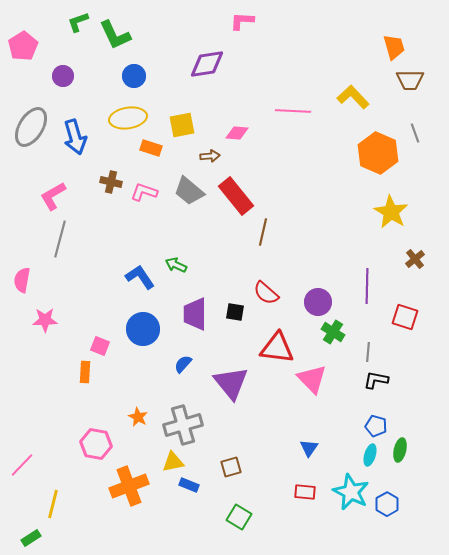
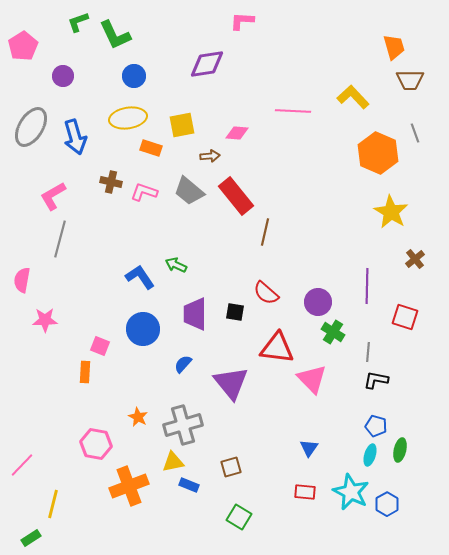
brown line at (263, 232): moved 2 px right
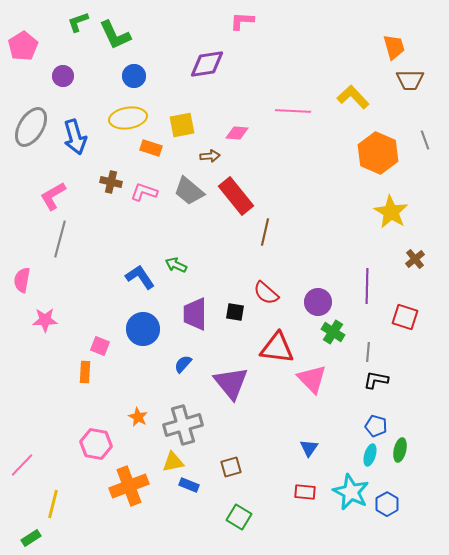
gray line at (415, 133): moved 10 px right, 7 px down
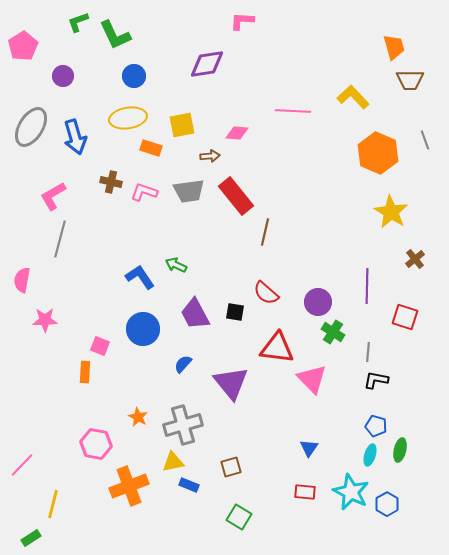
gray trapezoid at (189, 191): rotated 48 degrees counterclockwise
purple trapezoid at (195, 314): rotated 28 degrees counterclockwise
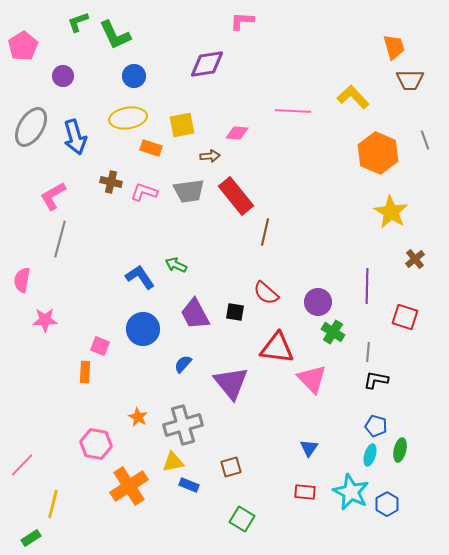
orange cross at (129, 486): rotated 12 degrees counterclockwise
green square at (239, 517): moved 3 px right, 2 px down
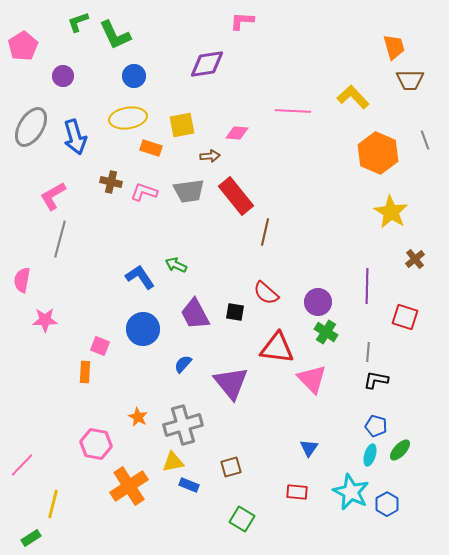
green cross at (333, 332): moved 7 px left
green ellipse at (400, 450): rotated 30 degrees clockwise
red rectangle at (305, 492): moved 8 px left
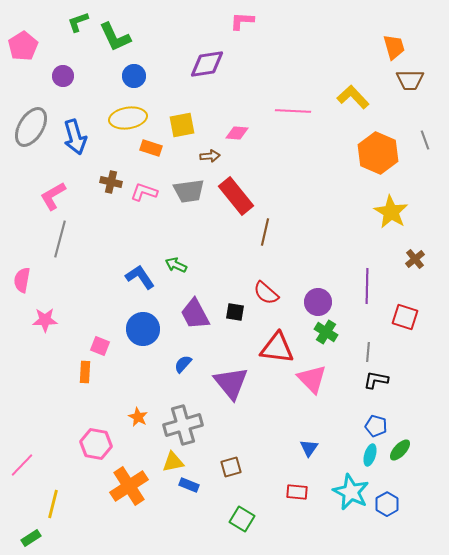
green L-shape at (115, 35): moved 2 px down
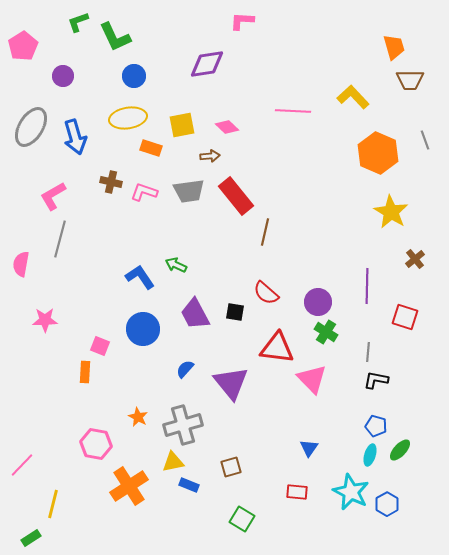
pink diamond at (237, 133): moved 10 px left, 6 px up; rotated 40 degrees clockwise
pink semicircle at (22, 280): moved 1 px left, 16 px up
blue semicircle at (183, 364): moved 2 px right, 5 px down
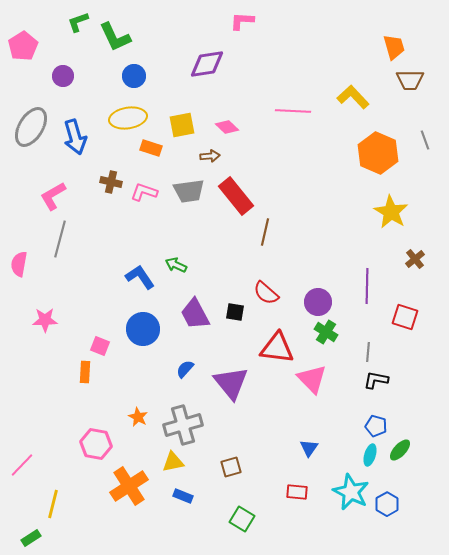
pink semicircle at (21, 264): moved 2 px left
blue rectangle at (189, 485): moved 6 px left, 11 px down
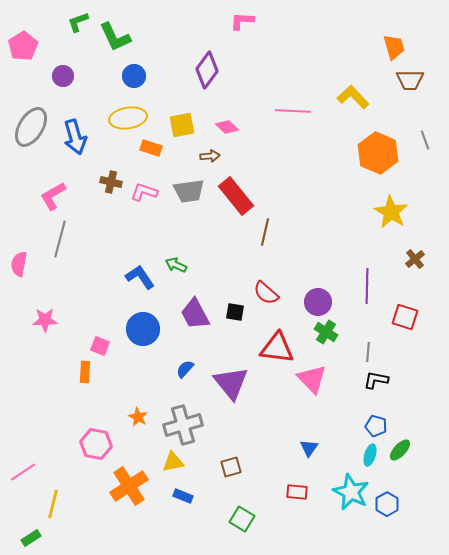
purple diamond at (207, 64): moved 6 px down; rotated 45 degrees counterclockwise
pink line at (22, 465): moved 1 px right, 7 px down; rotated 12 degrees clockwise
